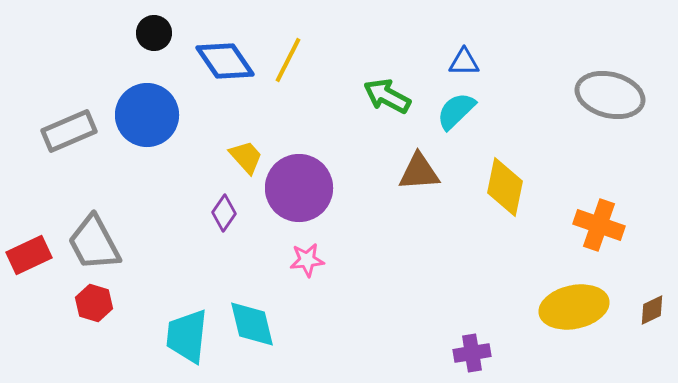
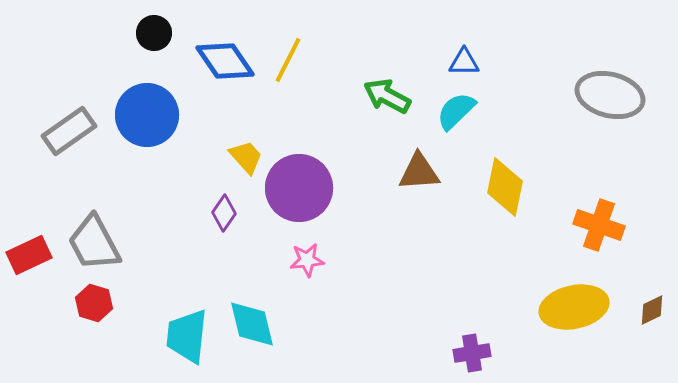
gray rectangle: rotated 12 degrees counterclockwise
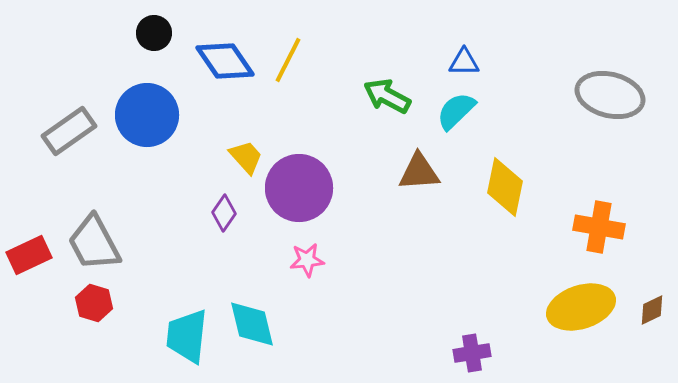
orange cross: moved 2 px down; rotated 9 degrees counterclockwise
yellow ellipse: moved 7 px right; rotated 6 degrees counterclockwise
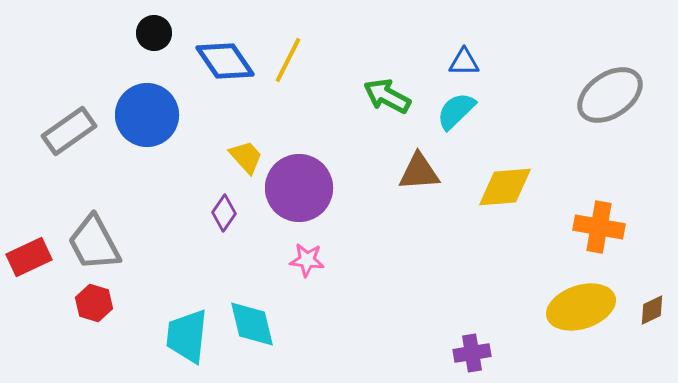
gray ellipse: rotated 48 degrees counterclockwise
yellow diamond: rotated 74 degrees clockwise
red rectangle: moved 2 px down
pink star: rotated 12 degrees clockwise
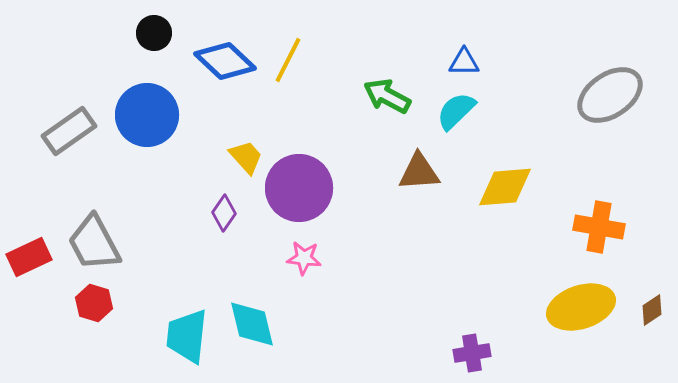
blue diamond: rotated 12 degrees counterclockwise
pink star: moved 3 px left, 2 px up
brown diamond: rotated 8 degrees counterclockwise
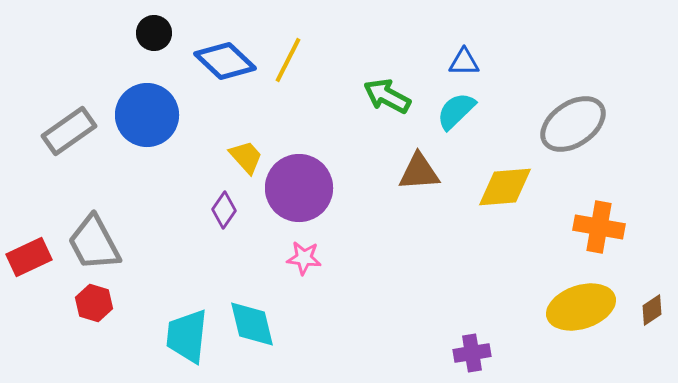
gray ellipse: moved 37 px left, 29 px down
purple diamond: moved 3 px up
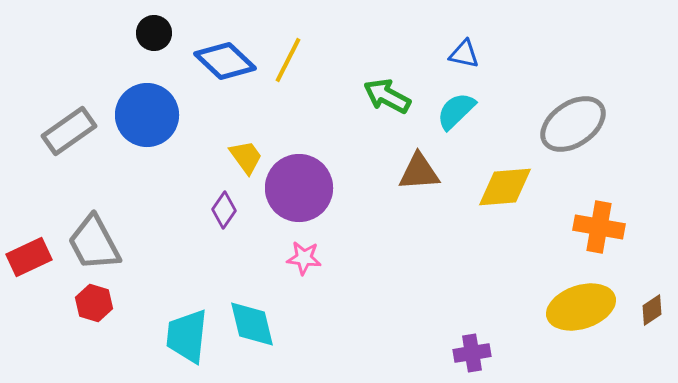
blue triangle: moved 8 px up; rotated 12 degrees clockwise
yellow trapezoid: rotated 6 degrees clockwise
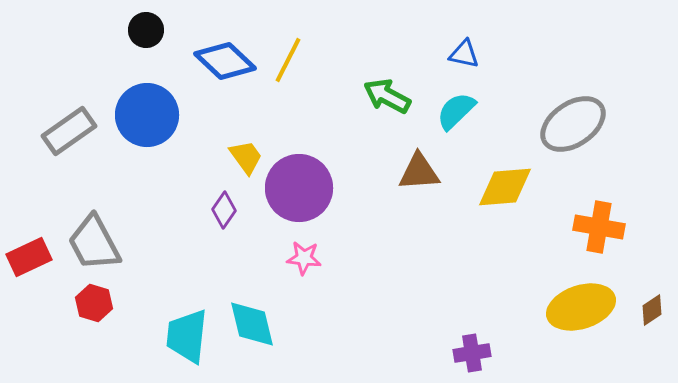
black circle: moved 8 px left, 3 px up
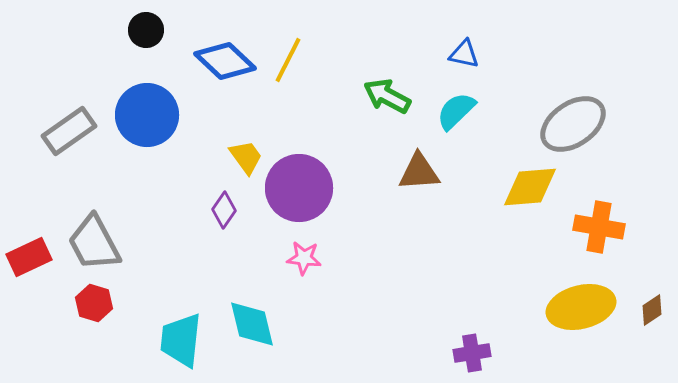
yellow diamond: moved 25 px right
yellow ellipse: rotated 4 degrees clockwise
cyan trapezoid: moved 6 px left, 4 px down
